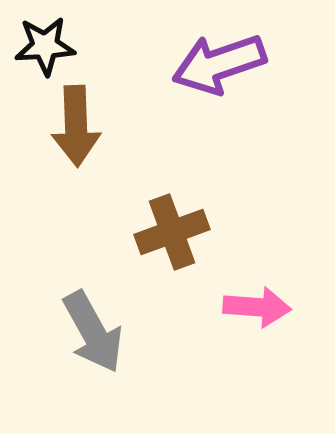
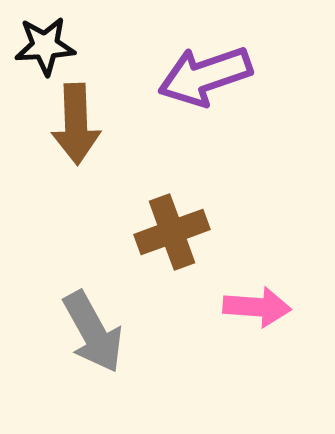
purple arrow: moved 14 px left, 12 px down
brown arrow: moved 2 px up
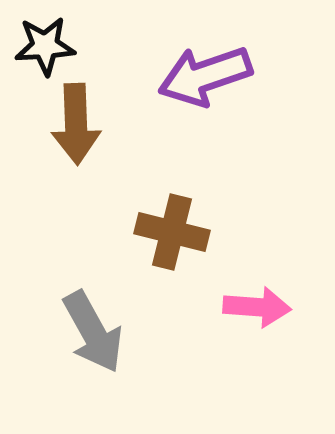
brown cross: rotated 34 degrees clockwise
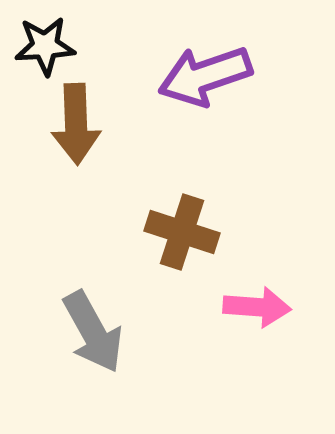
brown cross: moved 10 px right; rotated 4 degrees clockwise
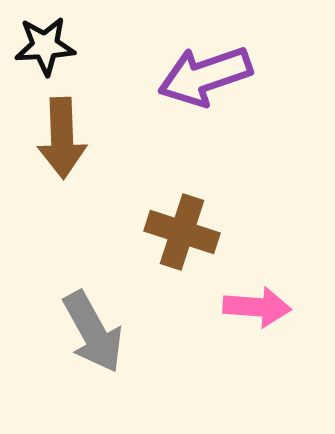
brown arrow: moved 14 px left, 14 px down
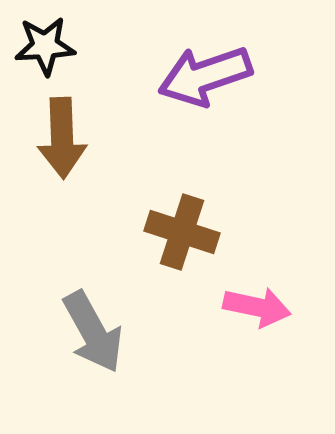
pink arrow: rotated 8 degrees clockwise
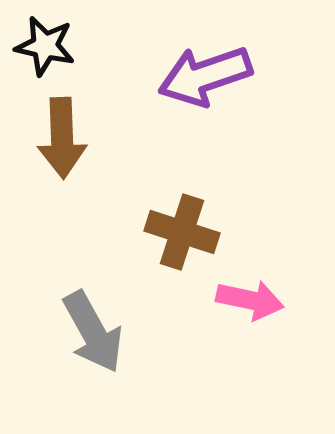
black star: rotated 16 degrees clockwise
pink arrow: moved 7 px left, 7 px up
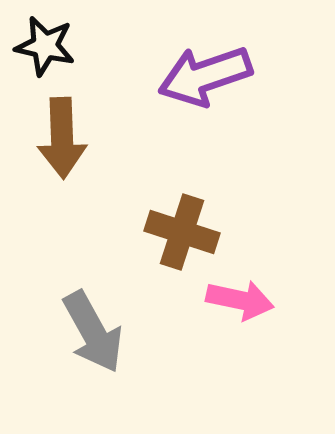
pink arrow: moved 10 px left
